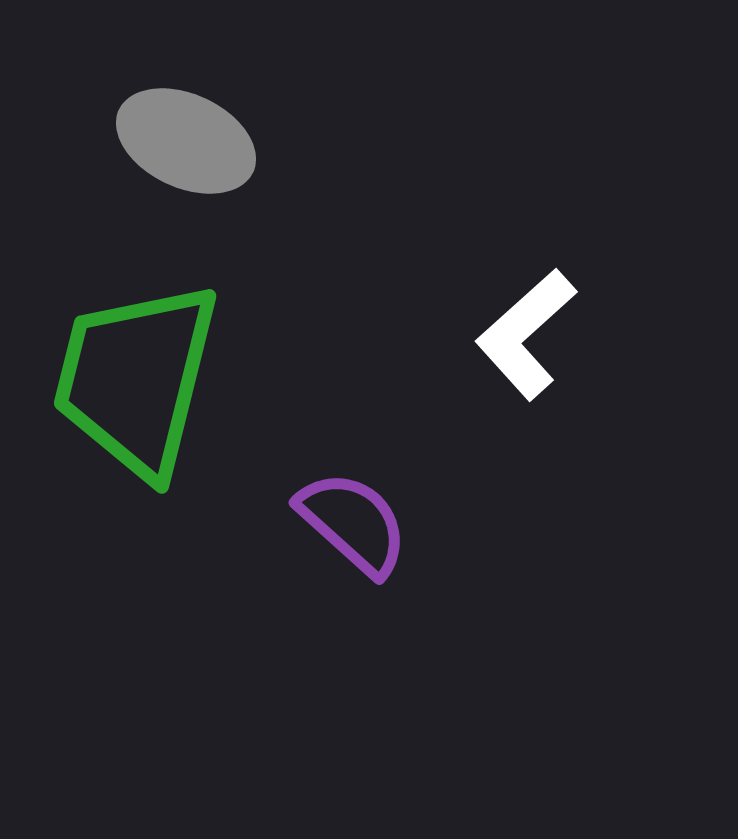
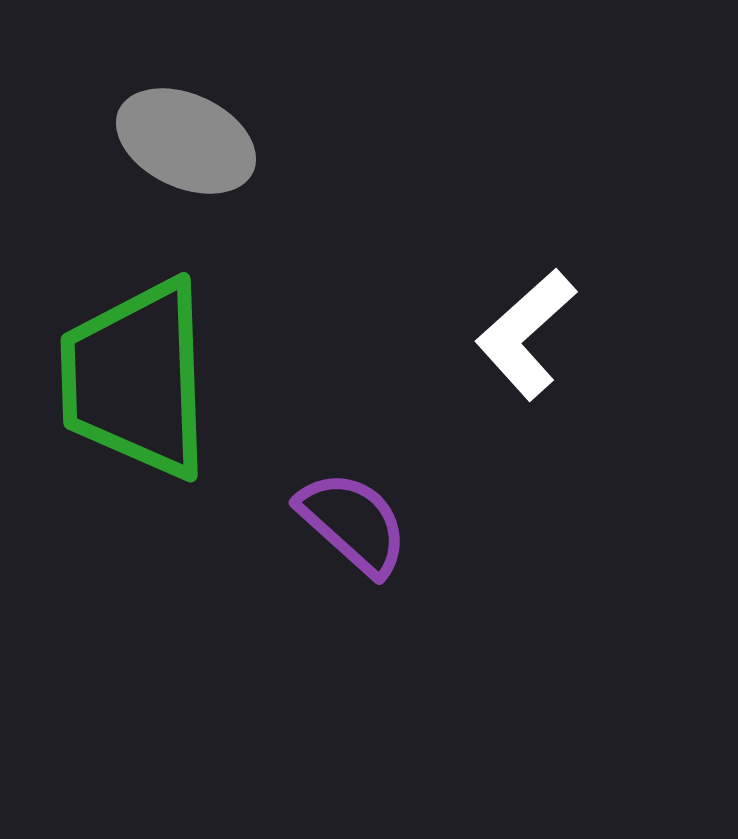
green trapezoid: rotated 16 degrees counterclockwise
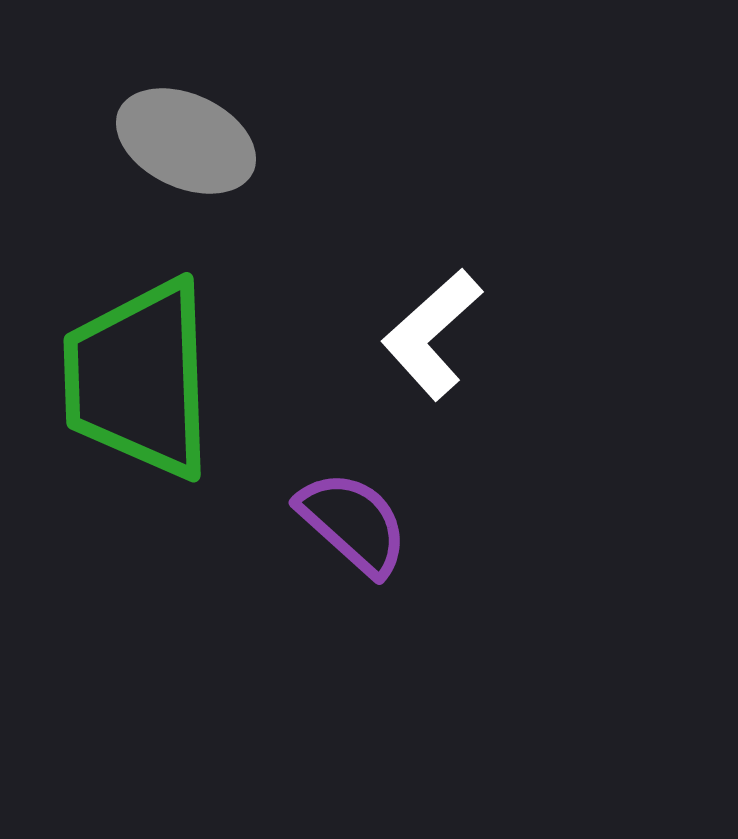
white L-shape: moved 94 px left
green trapezoid: moved 3 px right
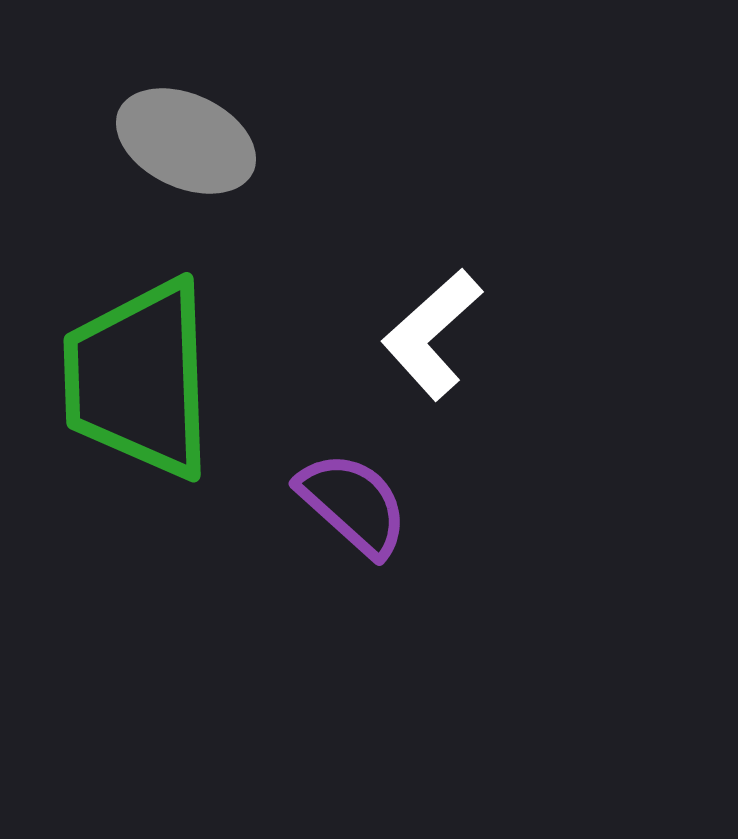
purple semicircle: moved 19 px up
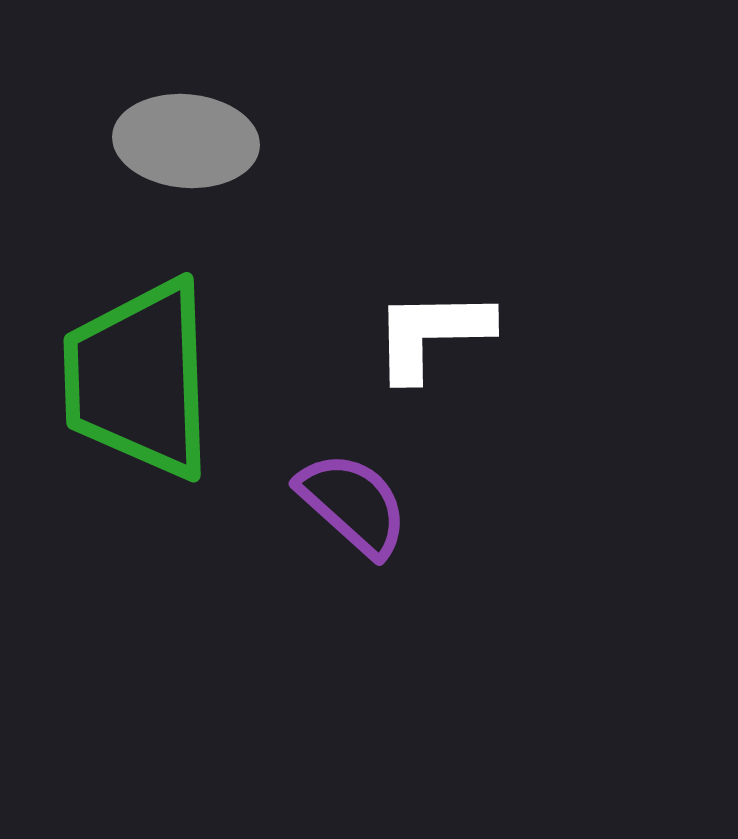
gray ellipse: rotated 20 degrees counterclockwise
white L-shape: rotated 41 degrees clockwise
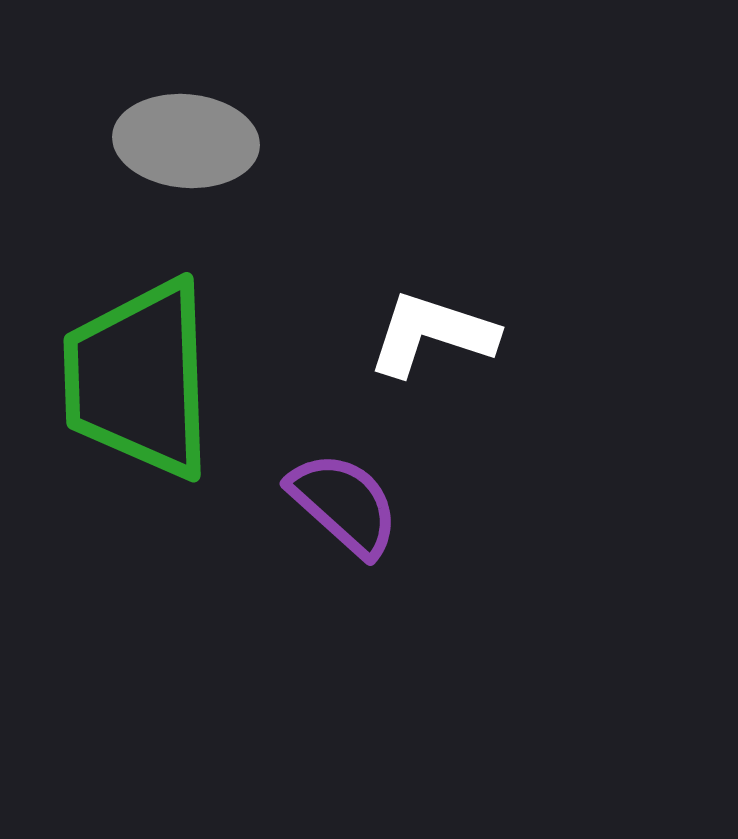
white L-shape: rotated 19 degrees clockwise
purple semicircle: moved 9 px left
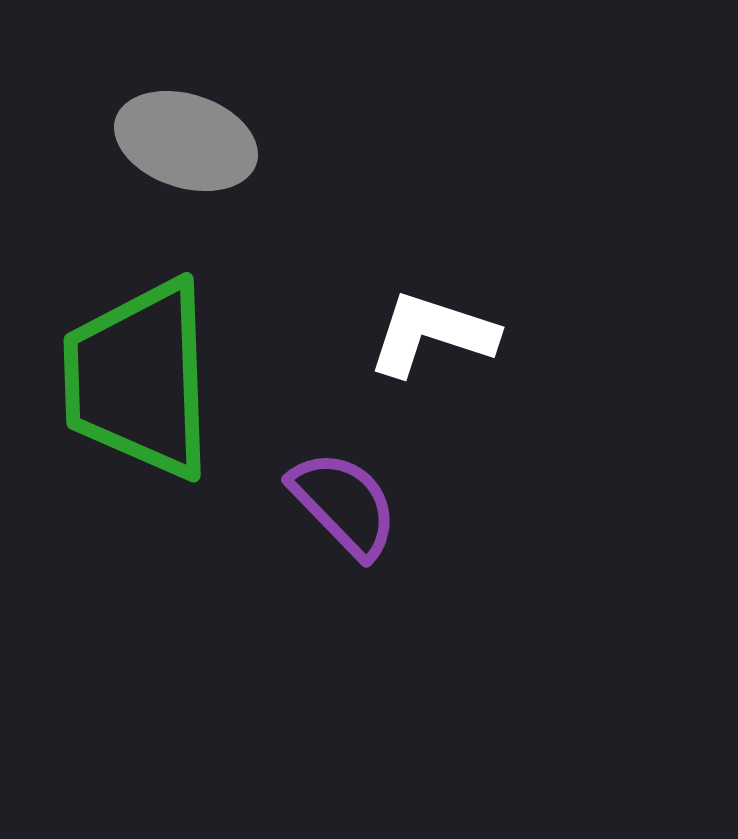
gray ellipse: rotated 13 degrees clockwise
purple semicircle: rotated 4 degrees clockwise
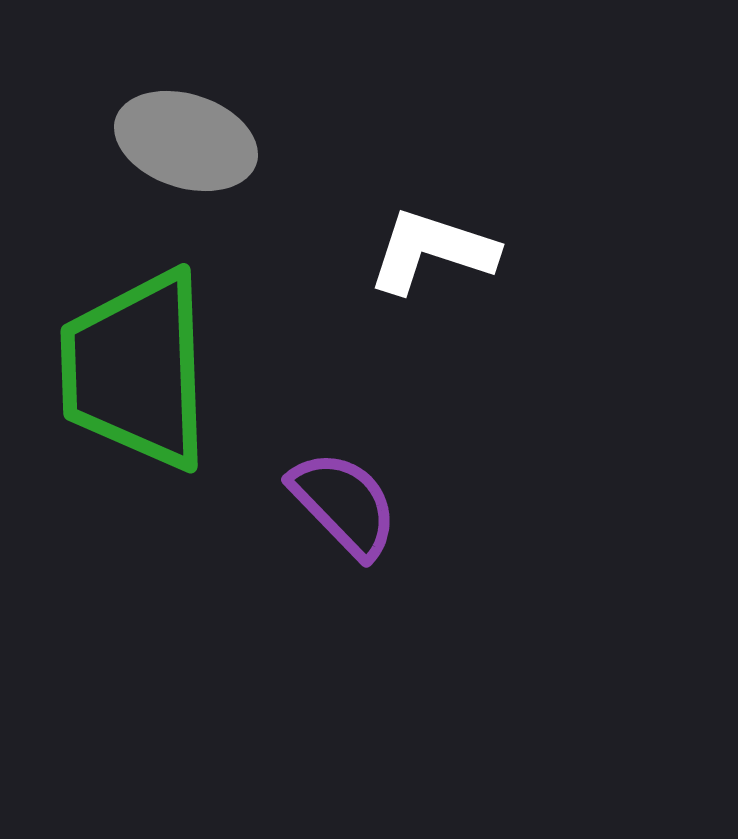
white L-shape: moved 83 px up
green trapezoid: moved 3 px left, 9 px up
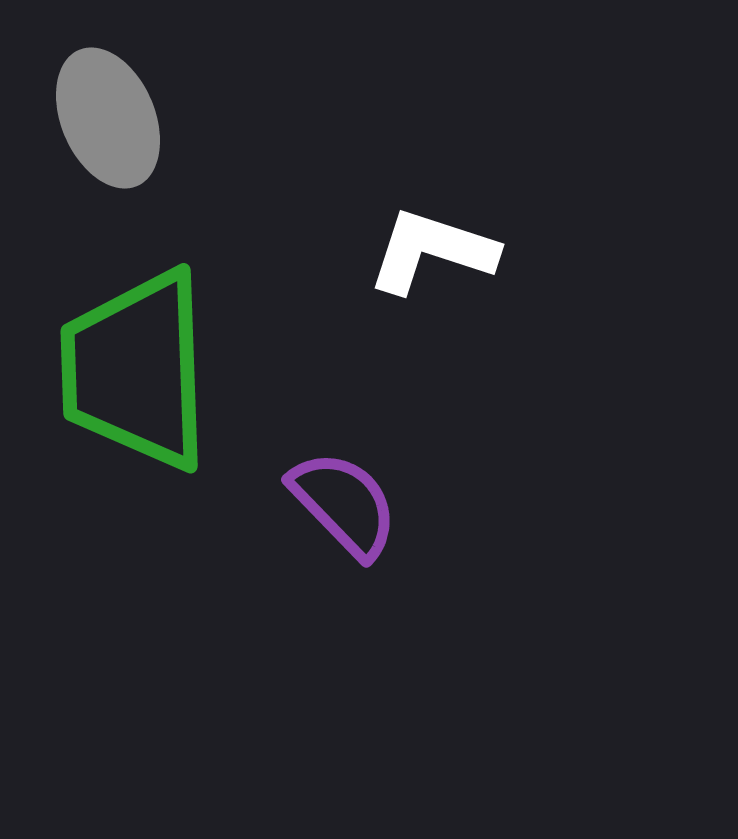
gray ellipse: moved 78 px left, 23 px up; rotated 49 degrees clockwise
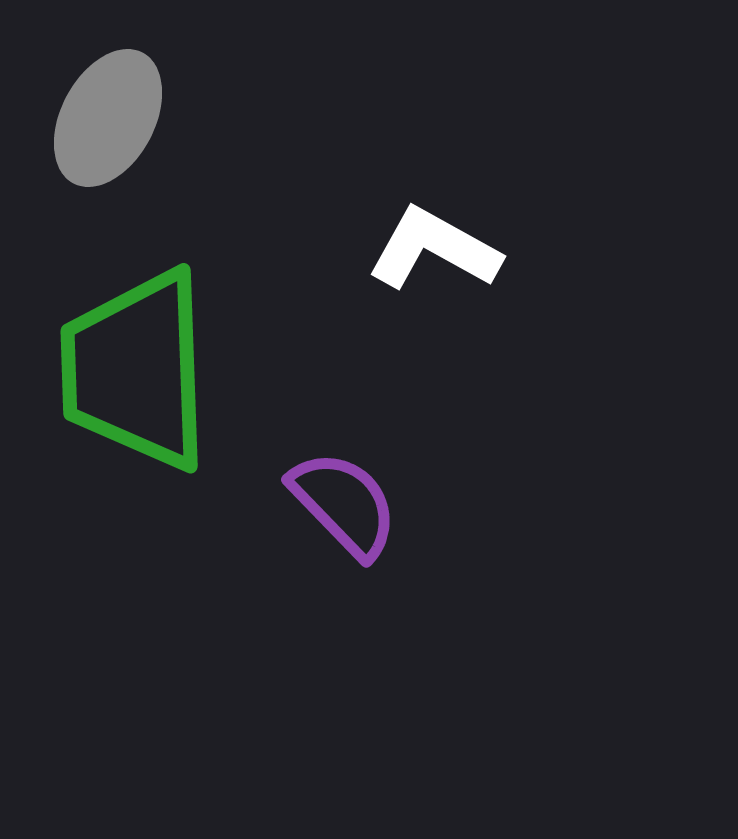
gray ellipse: rotated 51 degrees clockwise
white L-shape: moved 2 px right, 2 px up; rotated 11 degrees clockwise
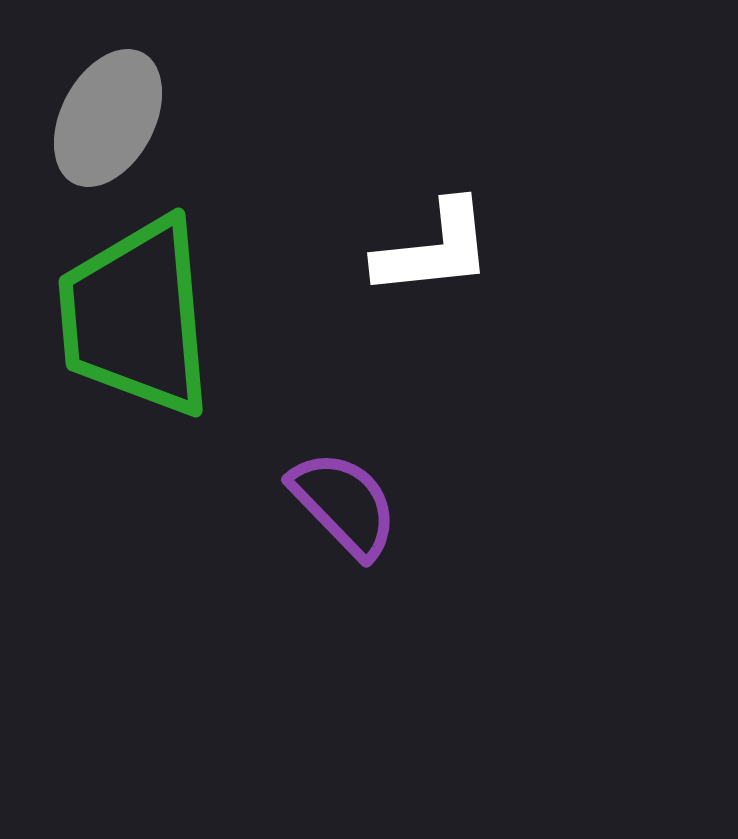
white L-shape: rotated 145 degrees clockwise
green trapezoid: moved 53 px up; rotated 3 degrees counterclockwise
